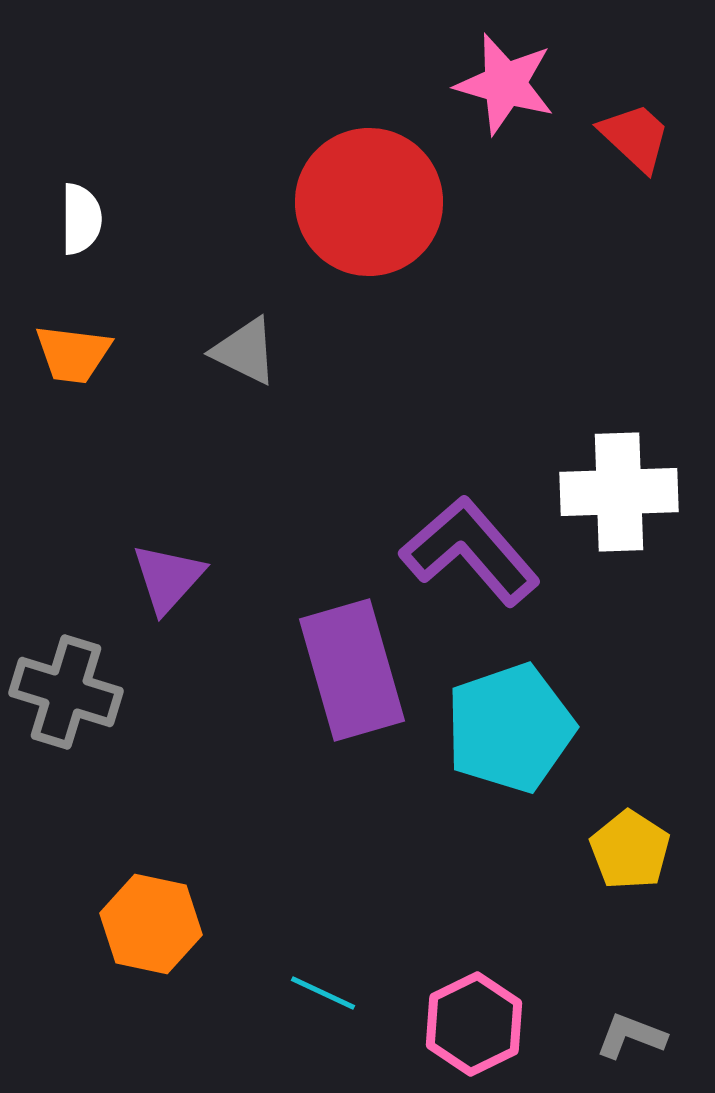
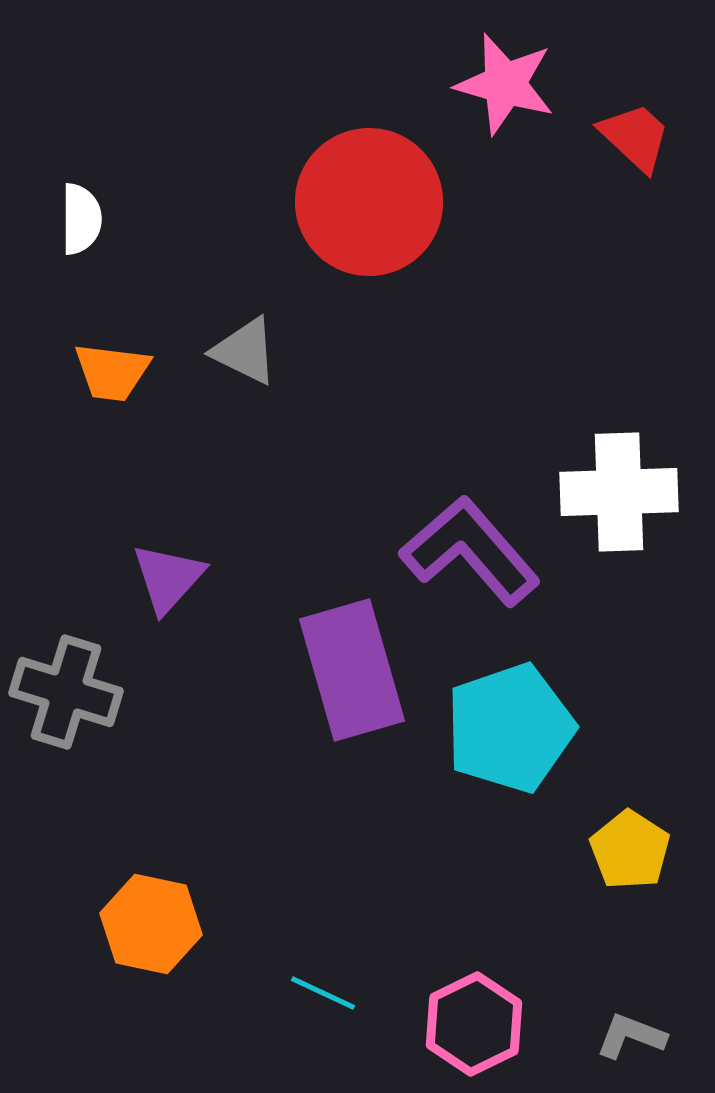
orange trapezoid: moved 39 px right, 18 px down
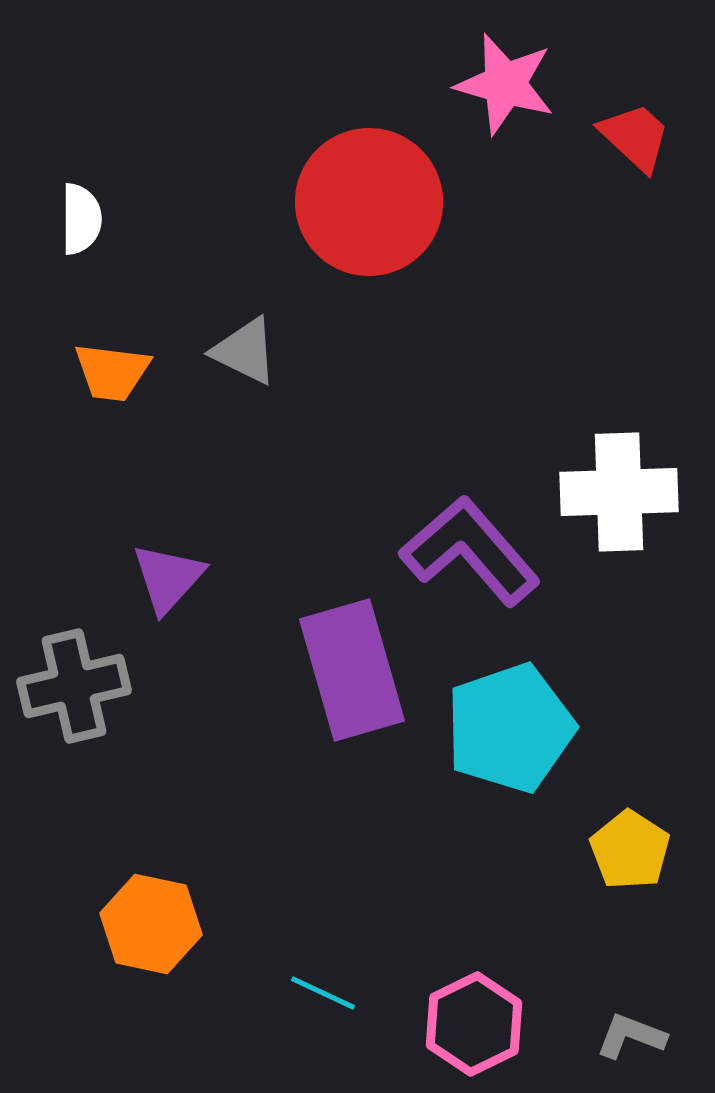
gray cross: moved 8 px right, 6 px up; rotated 30 degrees counterclockwise
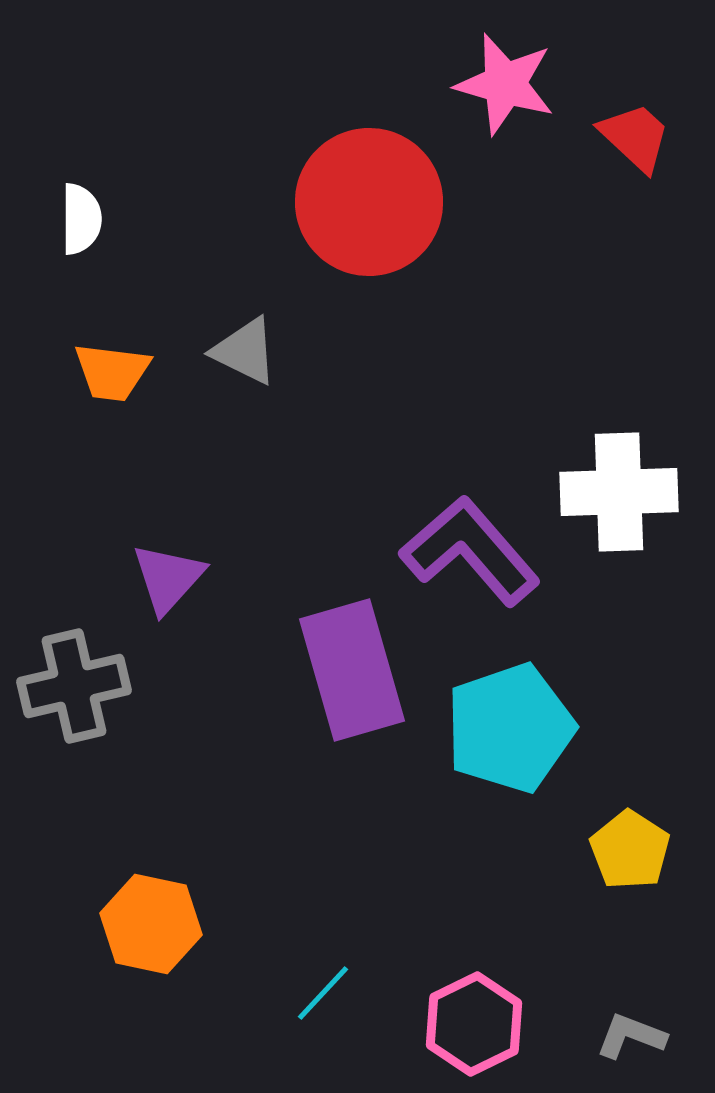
cyan line: rotated 72 degrees counterclockwise
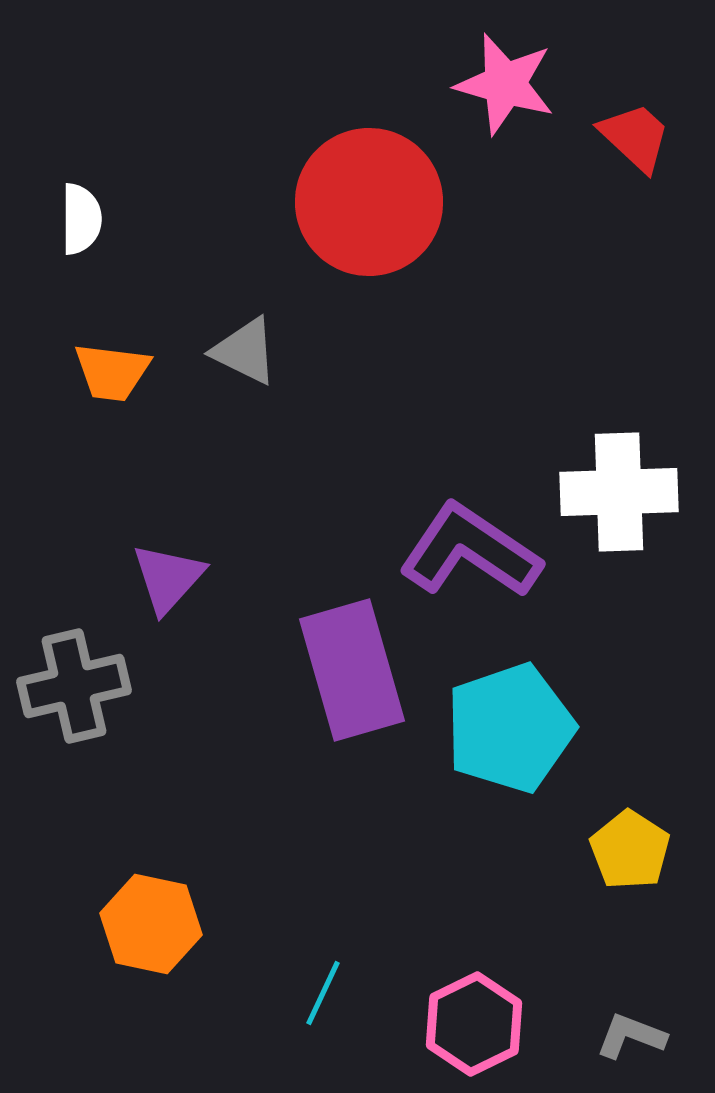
purple L-shape: rotated 15 degrees counterclockwise
cyan line: rotated 18 degrees counterclockwise
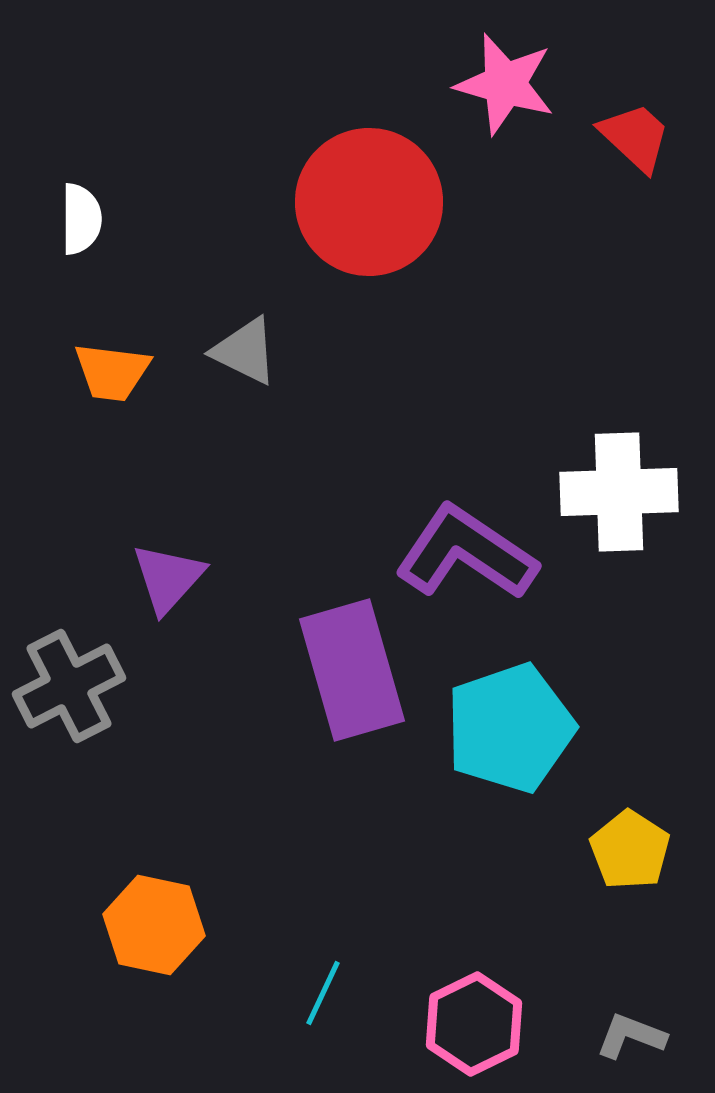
purple L-shape: moved 4 px left, 2 px down
gray cross: moved 5 px left; rotated 14 degrees counterclockwise
orange hexagon: moved 3 px right, 1 px down
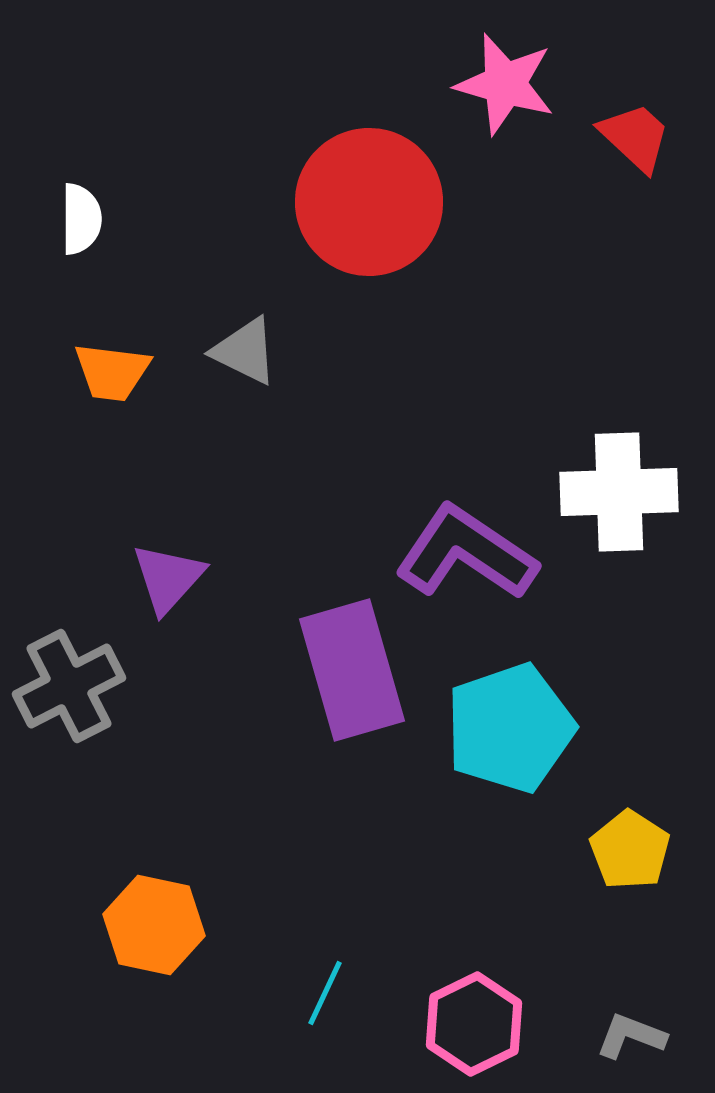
cyan line: moved 2 px right
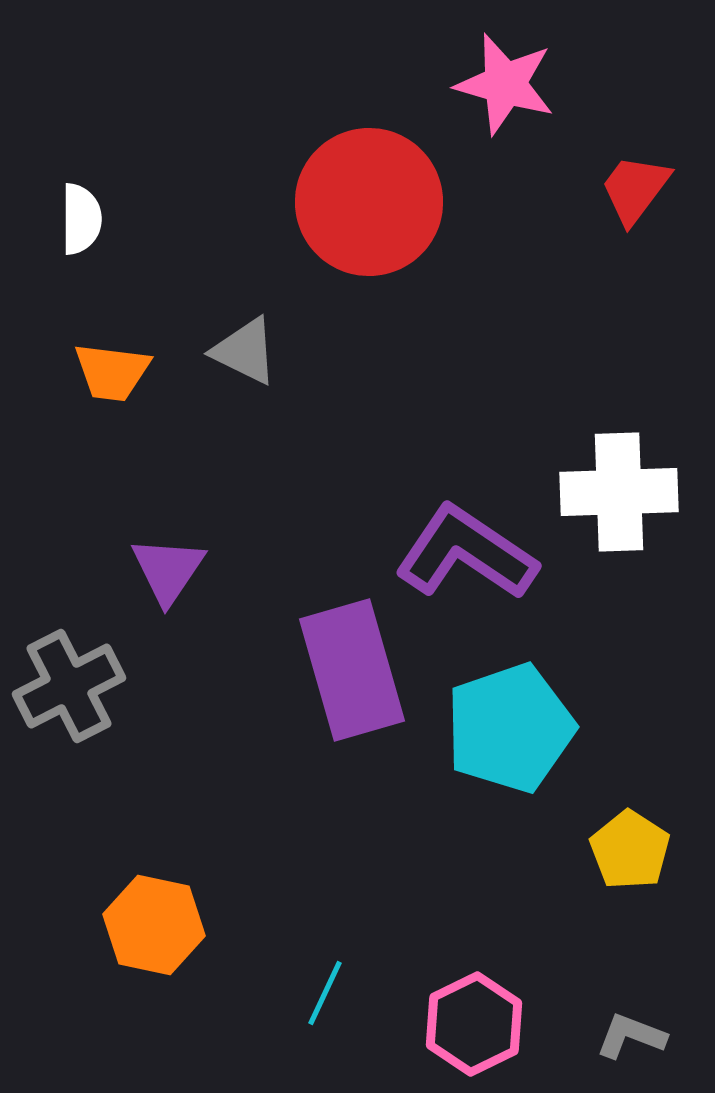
red trapezoid: moved 52 px down; rotated 96 degrees counterclockwise
purple triangle: moved 8 px up; rotated 8 degrees counterclockwise
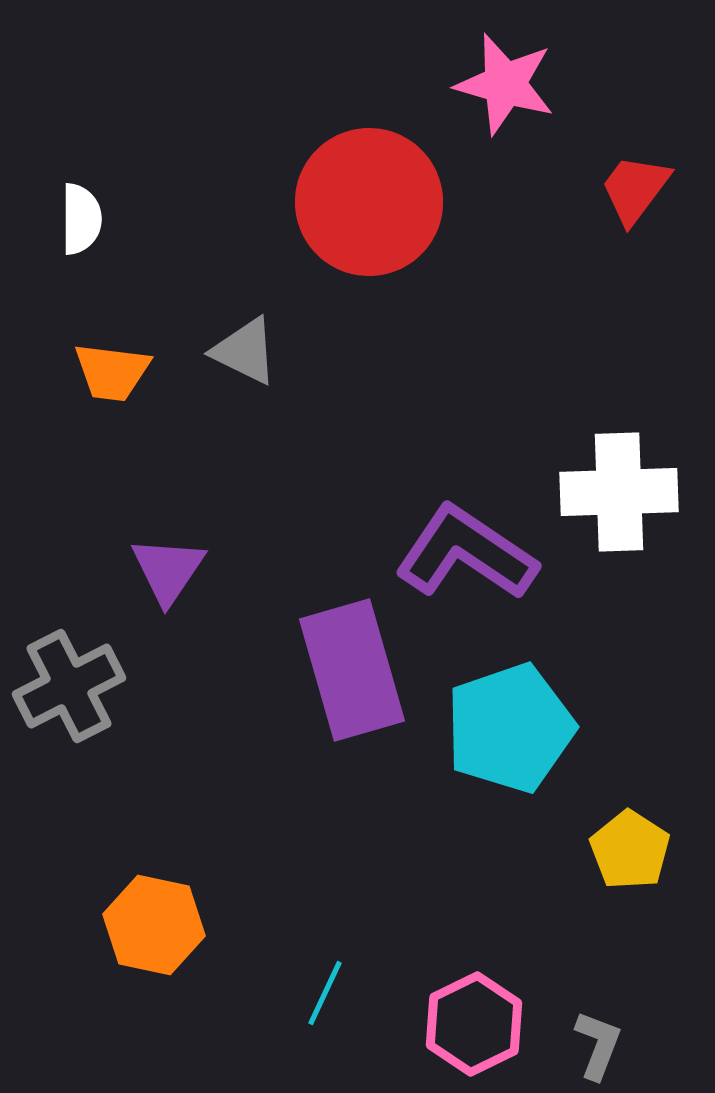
gray L-shape: moved 33 px left, 9 px down; rotated 90 degrees clockwise
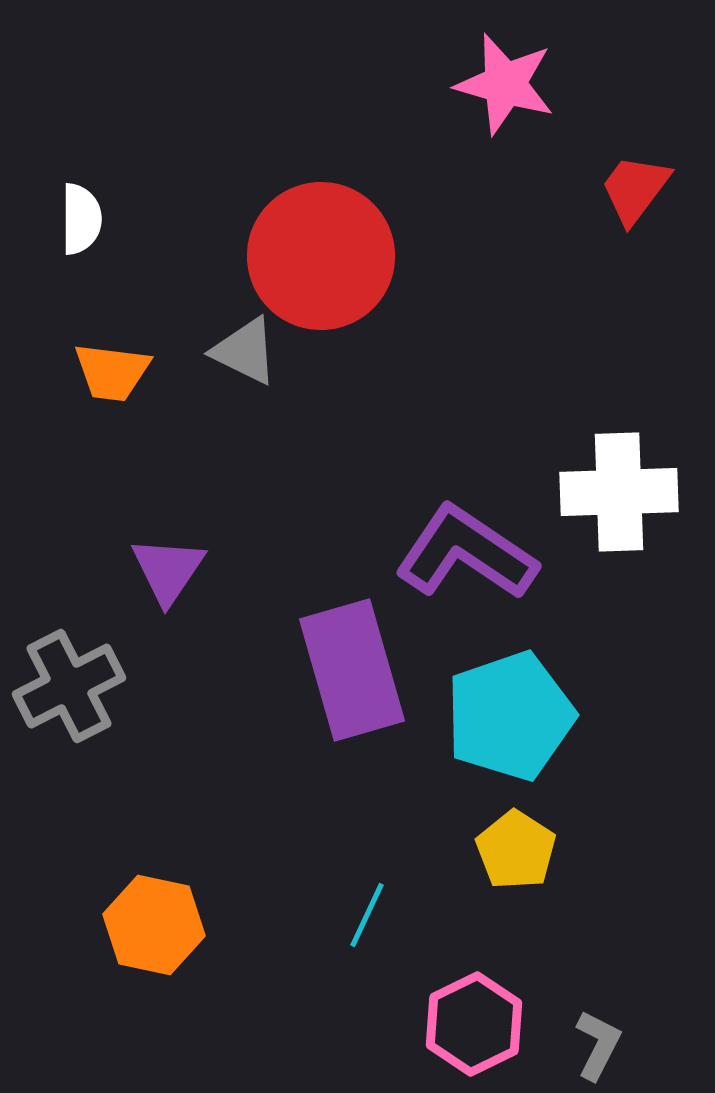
red circle: moved 48 px left, 54 px down
cyan pentagon: moved 12 px up
yellow pentagon: moved 114 px left
cyan line: moved 42 px right, 78 px up
gray L-shape: rotated 6 degrees clockwise
